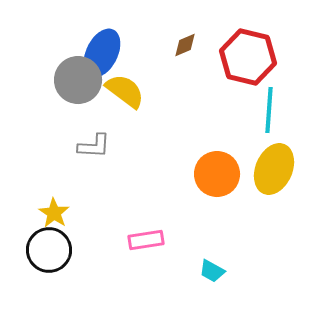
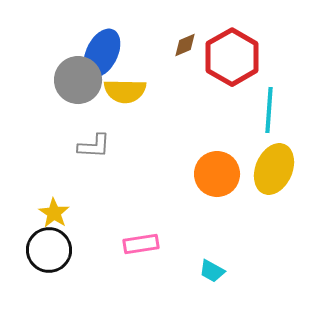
red hexagon: moved 16 px left; rotated 16 degrees clockwise
yellow semicircle: rotated 144 degrees clockwise
pink rectangle: moved 5 px left, 4 px down
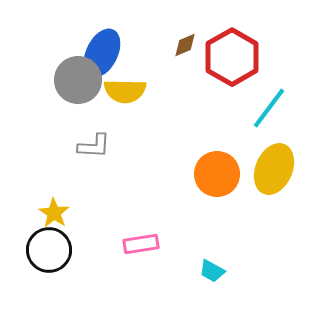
cyan line: moved 2 px up; rotated 33 degrees clockwise
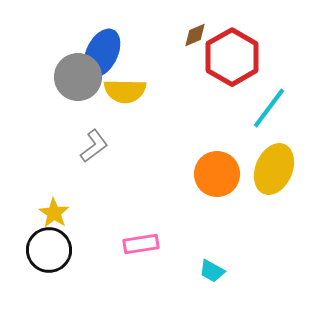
brown diamond: moved 10 px right, 10 px up
gray circle: moved 3 px up
gray L-shape: rotated 40 degrees counterclockwise
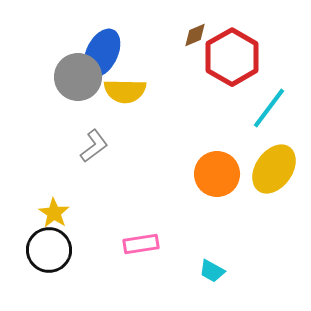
yellow ellipse: rotated 12 degrees clockwise
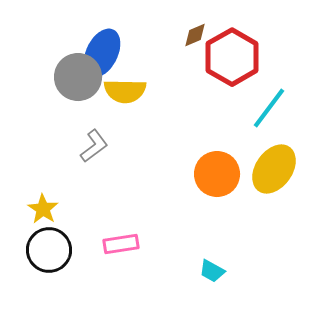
yellow star: moved 11 px left, 4 px up
pink rectangle: moved 20 px left
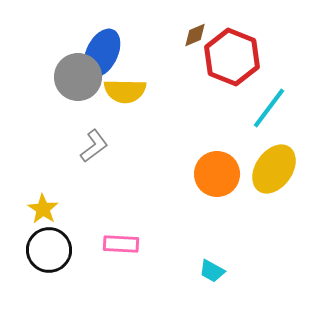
red hexagon: rotated 8 degrees counterclockwise
pink rectangle: rotated 12 degrees clockwise
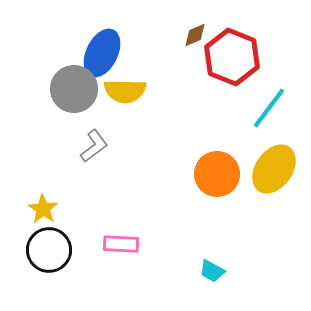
gray circle: moved 4 px left, 12 px down
